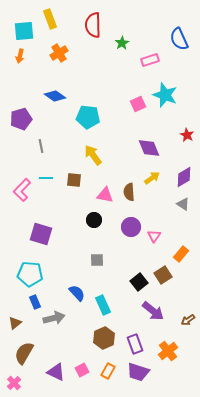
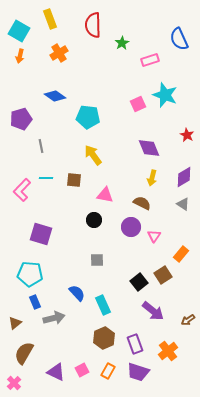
cyan square at (24, 31): moved 5 px left; rotated 35 degrees clockwise
yellow arrow at (152, 178): rotated 140 degrees clockwise
brown semicircle at (129, 192): moved 13 px right, 11 px down; rotated 120 degrees clockwise
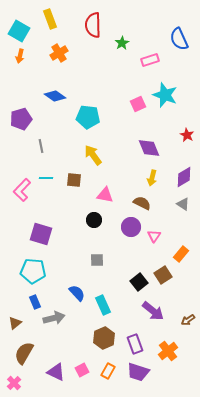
cyan pentagon at (30, 274): moved 3 px right, 3 px up
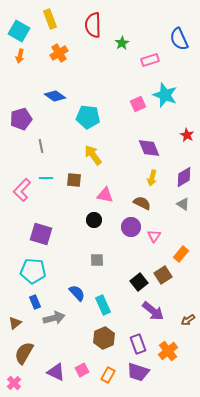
purple rectangle at (135, 344): moved 3 px right
orange rectangle at (108, 371): moved 4 px down
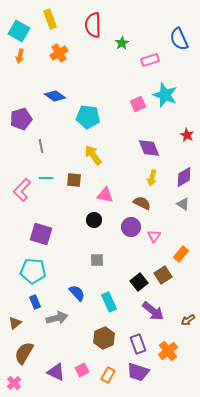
cyan rectangle at (103, 305): moved 6 px right, 3 px up
gray arrow at (54, 318): moved 3 px right
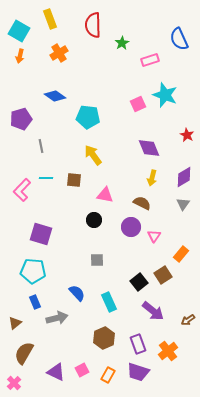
gray triangle at (183, 204): rotated 32 degrees clockwise
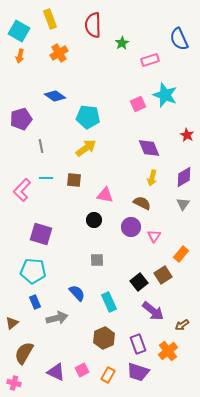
yellow arrow at (93, 155): moved 7 px left, 7 px up; rotated 90 degrees clockwise
brown arrow at (188, 320): moved 6 px left, 5 px down
brown triangle at (15, 323): moved 3 px left
pink cross at (14, 383): rotated 32 degrees counterclockwise
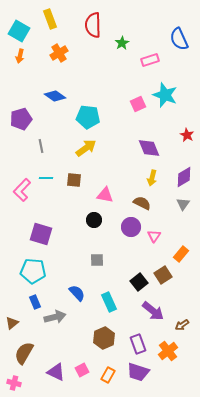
gray arrow at (57, 318): moved 2 px left, 1 px up
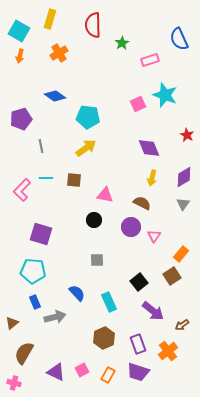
yellow rectangle at (50, 19): rotated 36 degrees clockwise
brown square at (163, 275): moved 9 px right, 1 px down
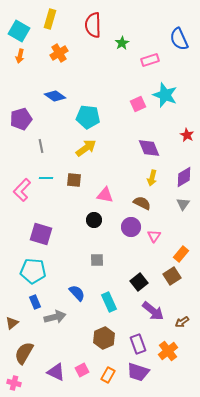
brown arrow at (182, 325): moved 3 px up
